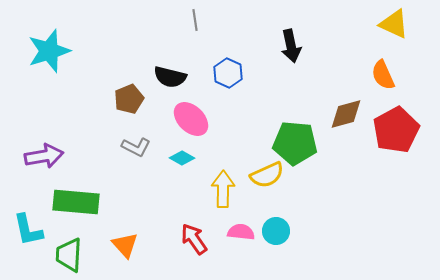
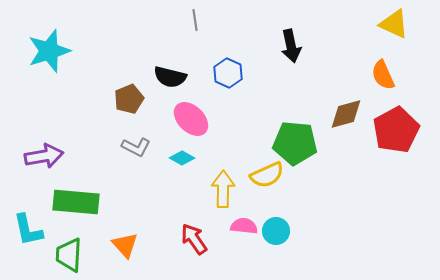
pink semicircle: moved 3 px right, 6 px up
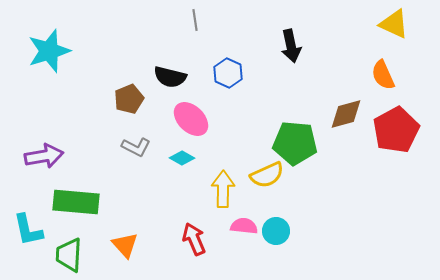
red arrow: rotated 12 degrees clockwise
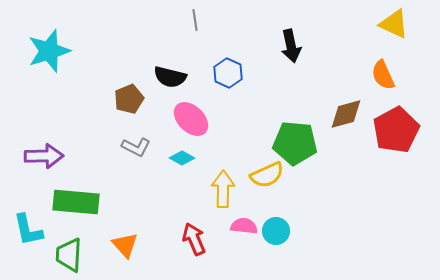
purple arrow: rotated 9 degrees clockwise
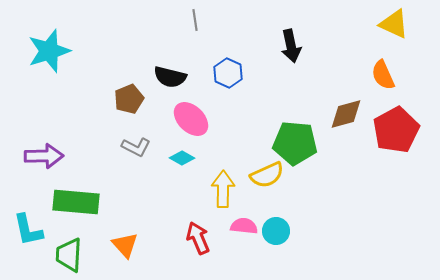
red arrow: moved 4 px right, 1 px up
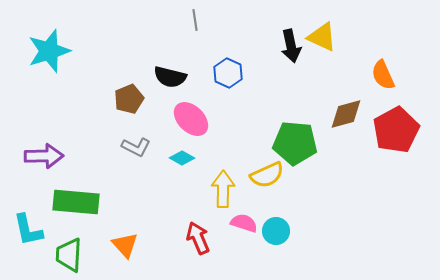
yellow triangle: moved 72 px left, 13 px down
pink semicircle: moved 3 px up; rotated 12 degrees clockwise
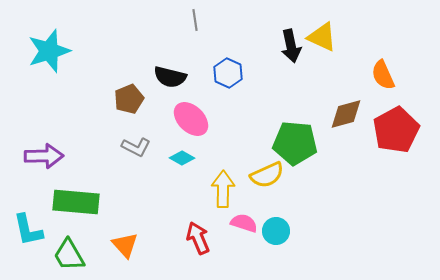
green trapezoid: rotated 33 degrees counterclockwise
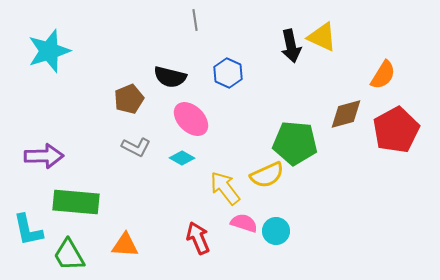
orange semicircle: rotated 124 degrees counterclockwise
yellow arrow: moved 2 px right, 1 px up; rotated 39 degrees counterclockwise
orange triangle: rotated 44 degrees counterclockwise
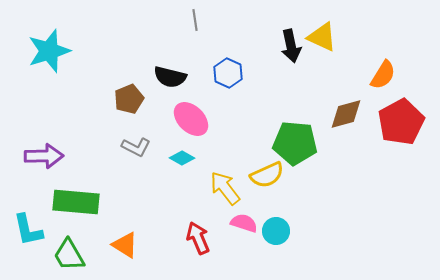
red pentagon: moved 5 px right, 8 px up
orange triangle: rotated 28 degrees clockwise
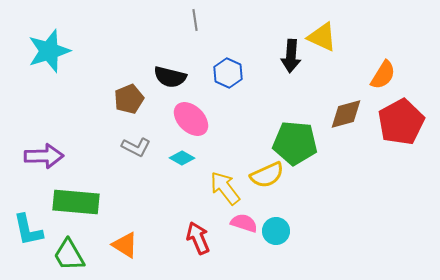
black arrow: moved 10 px down; rotated 16 degrees clockwise
